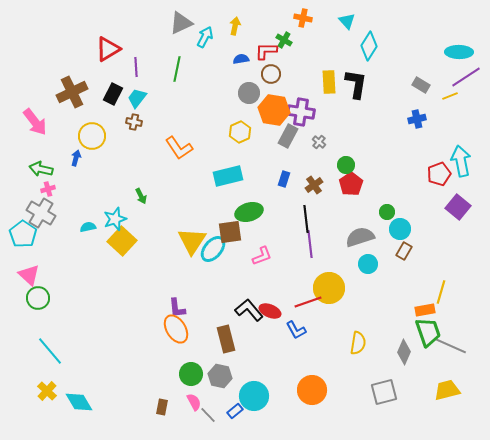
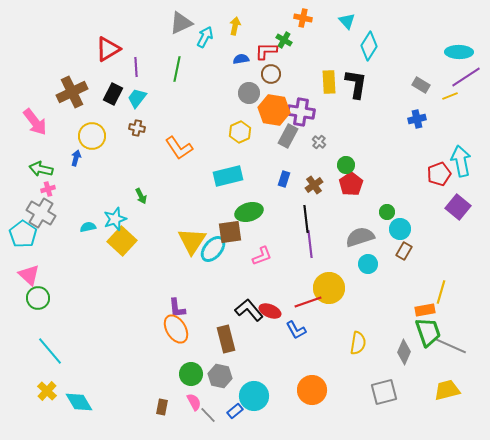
brown cross at (134, 122): moved 3 px right, 6 px down
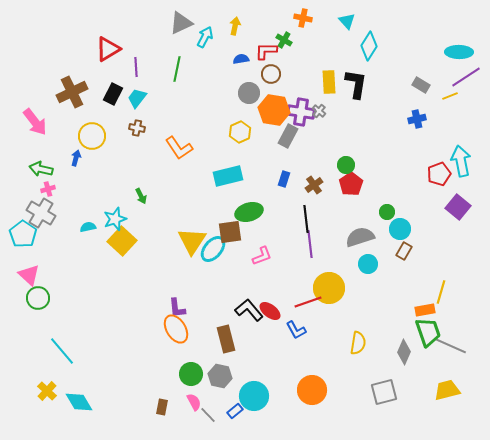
gray cross at (319, 142): moved 31 px up
red ellipse at (270, 311): rotated 15 degrees clockwise
cyan line at (50, 351): moved 12 px right
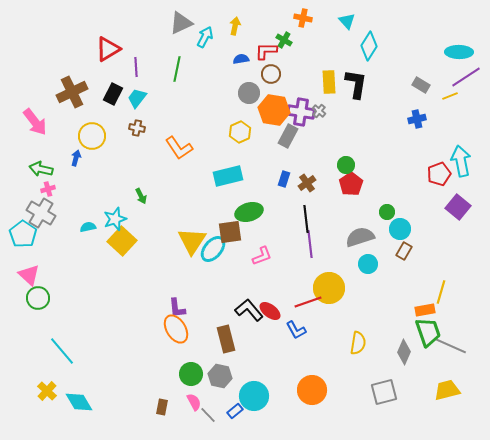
brown cross at (314, 185): moved 7 px left, 2 px up
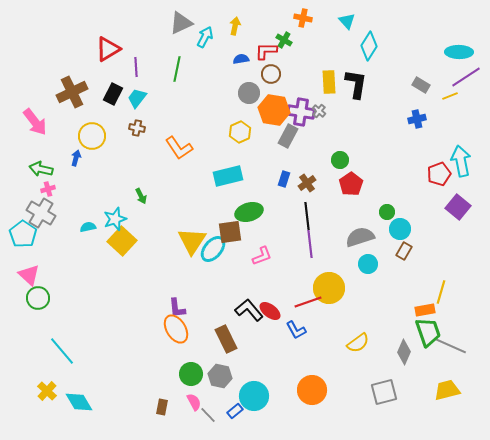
green circle at (346, 165): moved 6 px left, 5 px up
black line at (306, 219): moved 1 px right, 3 px up
brown rectangle at (226, 339): rotated 12 degrees counterclockwise
yellow semicircle at (358, 343): rotated 45 degrees clockwise
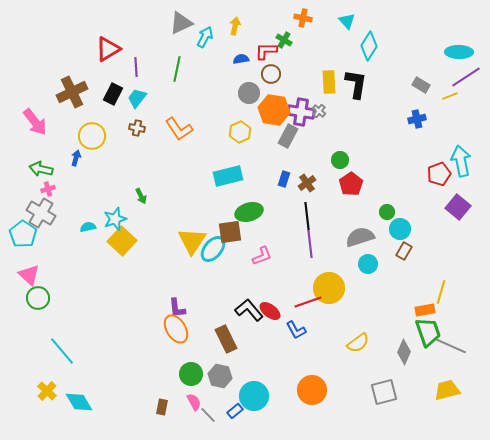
orange L-shape at (179, 148): moved 19 px up
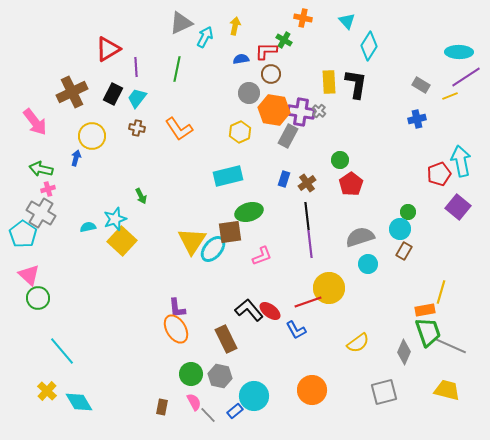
green circle at (387, 212): moved 21 px right
yellow trapezoid at (447, 390): rotated 28 degrees clockwise
